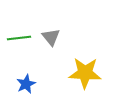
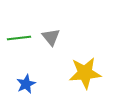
yellow star: rotated 8 degrees counterclockwise
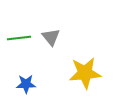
blue star: rotated 24 degrees clockwise
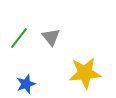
green line: rotated 45 degrees counterclockwise
blue star: rotated 18 degrees counterclockwise
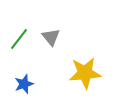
green line: moved 1 px down
blue star: moved 2 px left
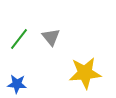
blue star: moved 7 px left; rotated 24 degrees clockwise
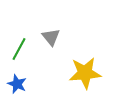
green line: moved 10 px down; rotated 10 degrees counterclockwise
blue star: rotated 18 degrees clockwise
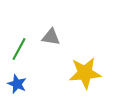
gray triangle: rotated 42 degrees counterclockwise
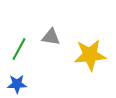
yellow star: moved 5 px right, 18 px up
blue star: rotated 24 degrees counterclockwise
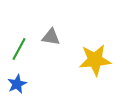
yellow star: moved 5 px right, 5 px down
blue star: rotated 24 degrees counterclockwise
